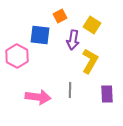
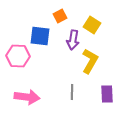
blue square: moved 1 px down
pink hexagon: moved 1 px right; rotated 25 degrees counterclockwise
gray line: moved 2 px right, 2 px down
pink arrow: moved 11 px left
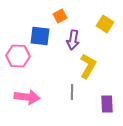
yellow square: moved 13 px right, 1 px up
yellow L-shape: moved 2 px left, 5 px down
purple rectangle: moved 10 px down
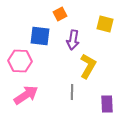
orange square: moved 2 px up
yellow square: rotated 18 degrees counterclockwise
pink hexagon: moved 2 px right, 5 px down
pink arrow: moved 1 px left, 2 px up; rotated 40 degrees counterclockwise
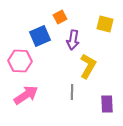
orange square: moved 3 px down
blue square: rotated 30 degrees counterclockwise
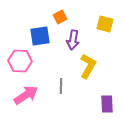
blue square: rotated 15 degrees clockwise
gray line: moved 11 px left, 6 px up
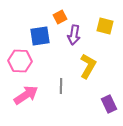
yellow square: moved 2 px down
purple arrow: moved 1 px right, 5 px up
purple rectangle: moved 2 px right; rotated 24 degrees counterclockwise
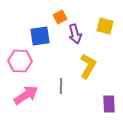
purple arrow: moved 1 px right, 1 px up; rotated 24 degrees counterclockwise
purple rectangle: rotated 24 degrees clockwise
